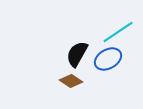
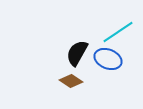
black semicircle: moved 1 px up
blue ellipse: rotated 52 degrees clockwise
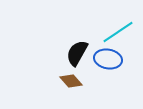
blue ellipse: rotated 12 degrees counterclockwise
brown diamond: rotated 15 degrees clockwise
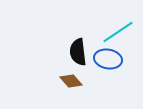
black semicircle: moved 1 px right, 1 px up; rotated 36 degrees counterclockwise
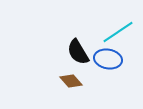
black semicircle: rotated 24 degrees counterclockwise
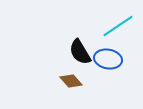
cyan line: moved 6 px up
black semicircle: moved 2 px right
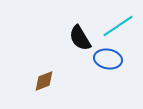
black semicircle: moved 14 px up
brown diamond: moved 27 px left; rotated 70 degrees counterclockwise
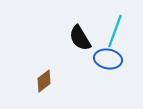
cyan line: moved 3 px left, 5 px down; rotated 36 degrees counterclockwise
brown diamond: rotated 15 degrees counterclockwise
